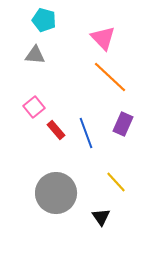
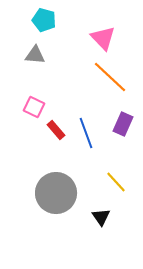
pink square: rotated 25 degrees counterclockwise
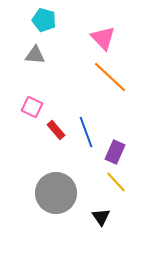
pink square: moved 2 px left
purple rectangle: moved 8 px left, 28 px down
blue line: moved 1 px up
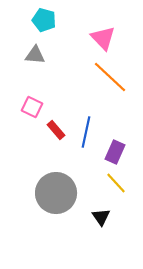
blue line: rotated 32 degrees clockwise
yellow line: moved 1 px down
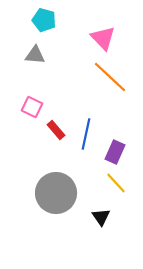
blue line: moved 2 px down
